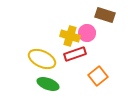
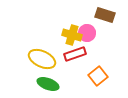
yellow cross: moved 2 px right, 1 px up
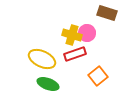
brown rectangle: moved 2 px right, 2 px up
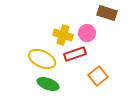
yellow cross: moved 9 px left
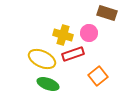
pink circle: moved 2 px right
red rectangle: moved 2 px left
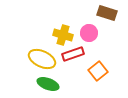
orange square: moved 5 px up
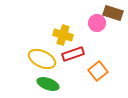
brown rectangle: moved 6 px right
pink circle: moved 8 px right, 10 px up
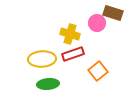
yellow cross: moved 7 px right, 1 px up
yellow ellipse: rotated 28 degrees counterclockwise
green ellipse: rotated 25 degrees counterclockwise
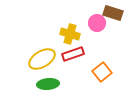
yellow ellipse: rotated 28 degrees counterclockwise
orange square: moved 4 px right, 1 px down
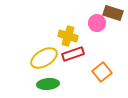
yellow cross: moved 2 px left, 2 px down
yellow ellipse: moved 2 px right, 1 px up
